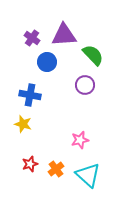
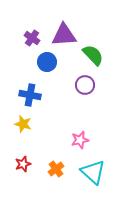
red star: moved 7 px left
cyan triangle: moved 5 px right, 3 px up
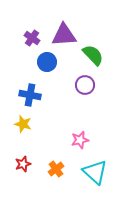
cyan triangle: moved 2 px right
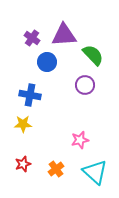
yellow star: rotated 18 degrees counterclockwise
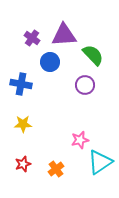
blue circle: moved 3 px right
blue cross: moved 9 px left, 11 px up
cyan triangle: moved 5 px right, 10 px up; rotated 44 degrees clockwise
